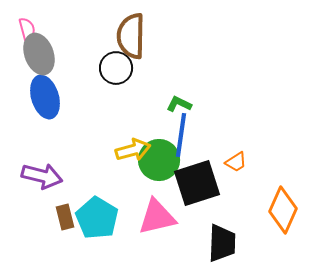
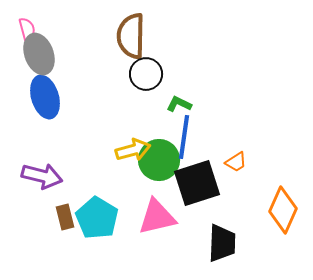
black circle: moved 30 px right, 6 px down
blue line: moved 3 px right, 2 px down
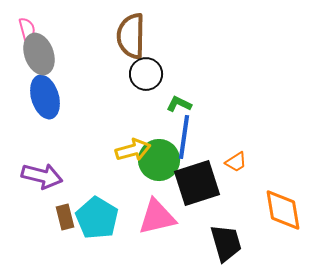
orange diamond: rotated 33 degrees counterclockwise
black trapezoid: moved 4 px right; rotated 18 degrees counterclockwise
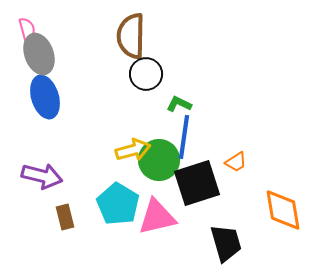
cyan pentagon: moved 21 px right, 14 px up
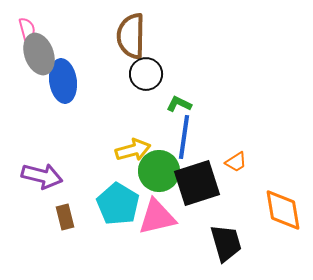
blue ellipse: moved 18 px right, 16 px up; rotated 9 degrees clockwise
green circle: moved 11 px down
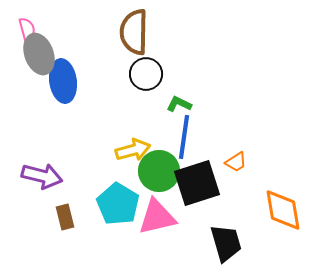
brown semicircle: moved 3 px right, 4 px up
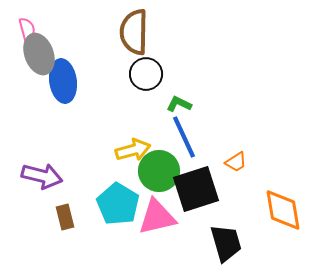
blue line: rotated 33 degrees counterclockwise
black square: moved 1 px left, 6 px down
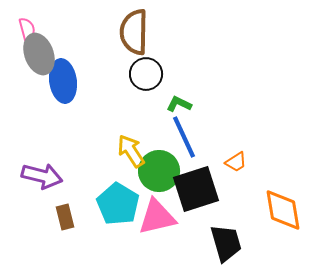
yellow arrow: moved 2 px left, 1 px down; rotated 108 degrees counterclockwise
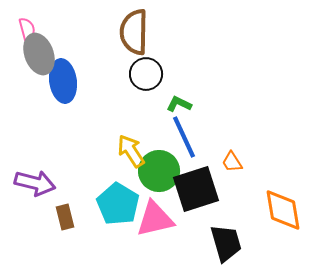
orange trapezoid: moved 4 px left; rotated 90 degrees clockwise
purple arrow: moved 7 px left, 7 px down
pink triangle: moved 2 px left, 2 px down
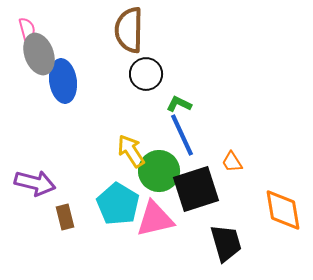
brown semicircle: moved 5 px left, 2 px up
blue line: moved 2 px left, 2 px up
